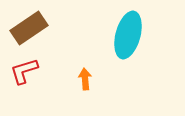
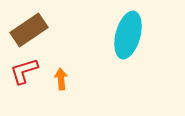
brown rectangle: moved 2 px down
orange arrow: moved 24 px left
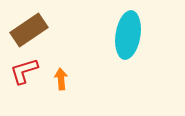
cyan ellipse: rotated 6 degrees counterclockwise
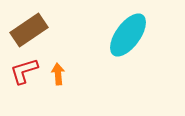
cyan ellipse: rotated 27 degrees clockwise
orange arrow: moved 3 px left, 5 px up
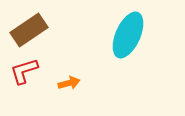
cyan ellipse: rotated 12 degrees counterclockwise
orange arrow: moved 11 px right, 9 px down; rotated 80 degrees clockwise
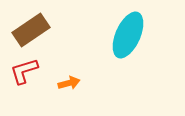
brown rectangle: moved 2 px right
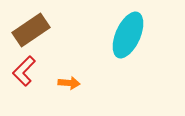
red L-shape: rotated 28 degrees counterclockwise
orange arrow: rotated 20 degrees clockwise
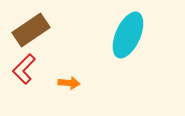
red L-shape: moved 2 px up
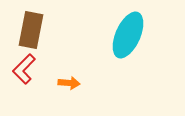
brown rectangle: rotated 45 degrees counterclockwise
